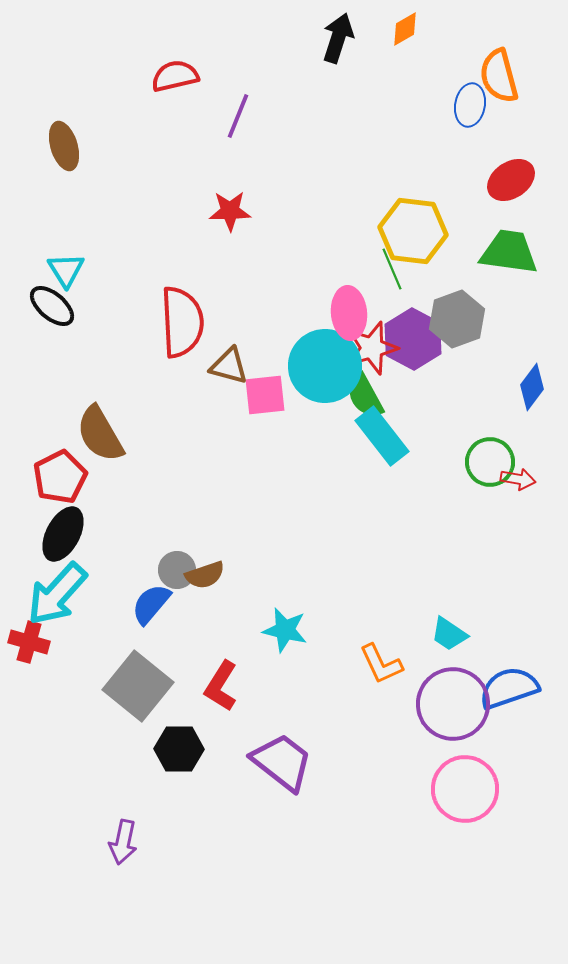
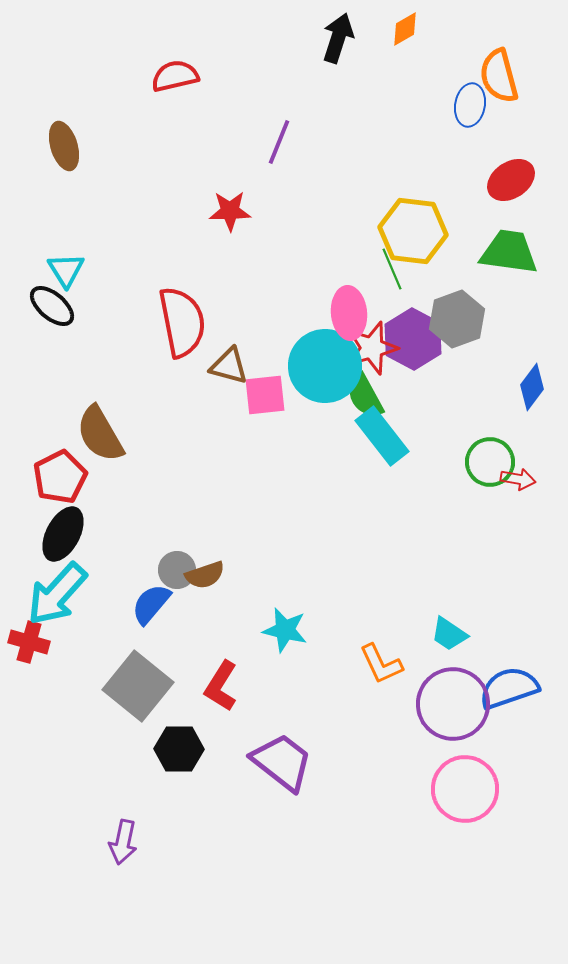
purple line at (238, 116): moved 41 px right, 26 px down
red semicircle at (182, 322): rotated 8 degrees counterclockwise
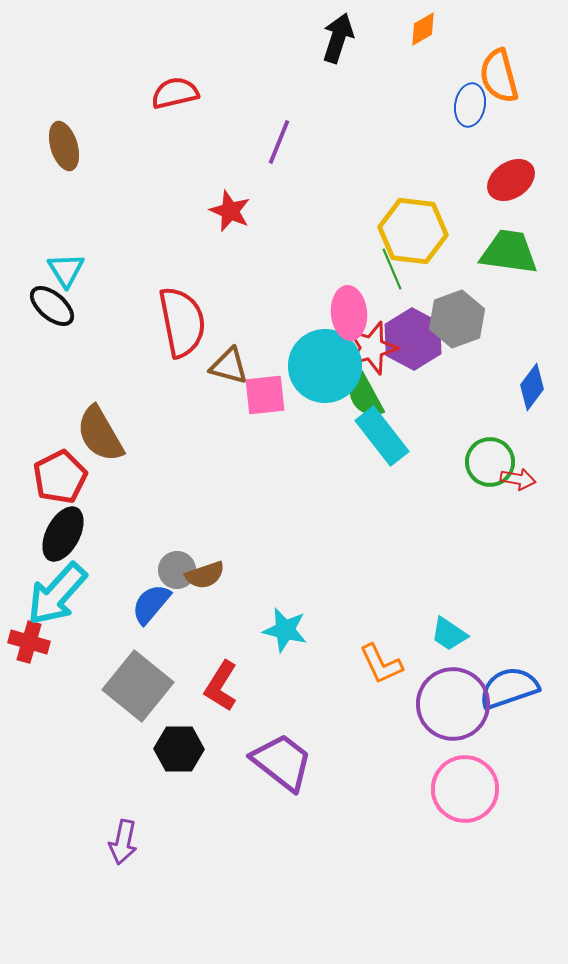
orange diamond at (405, 29): moved 18 px right
red semicircle at (175, 76): moved 17 px down
red star at (230, 211): rotated 24 degrees clockwise
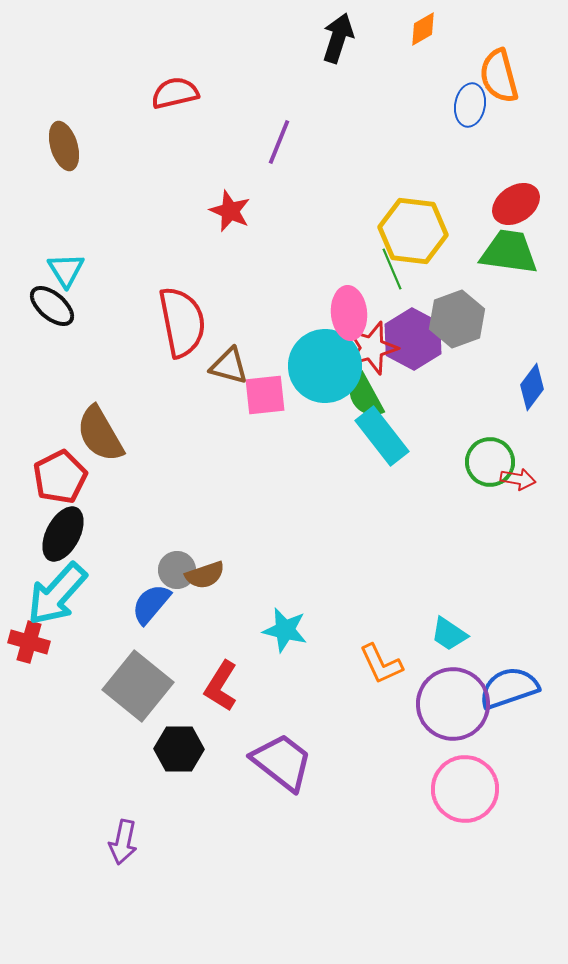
red ellipse at (511, 180): moved 5 px right, 24 px down
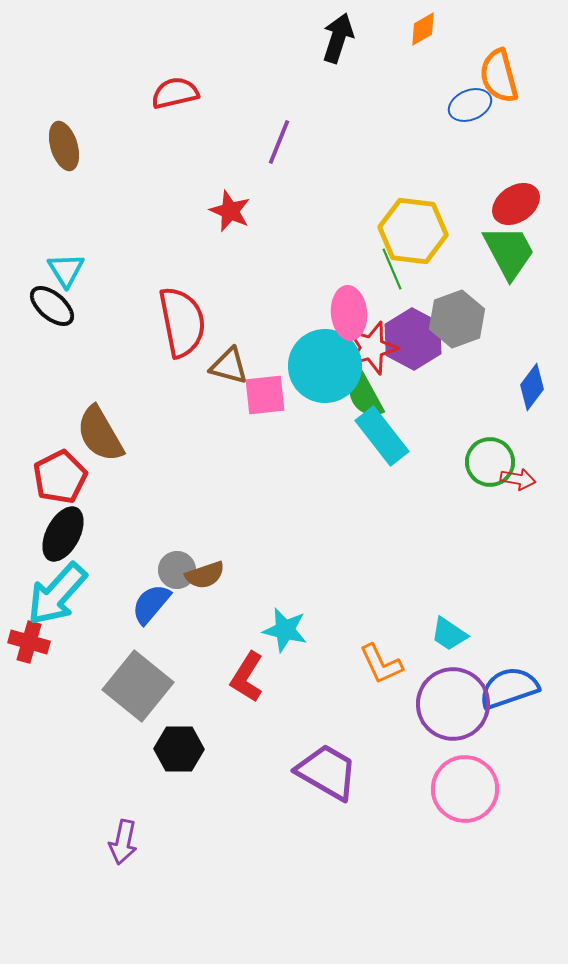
blue ellipse at (470, 105): rotated 57 degrees clockwise
green trapezoid at (509, 252): rotated 54 degrees clockwise
red L-shape at (221, 686): moved 26 px right, 9 px up
purple trapezoid at (282, 762): moved 45 px right, 10 px down; rotated 8 degrees counterclockwise
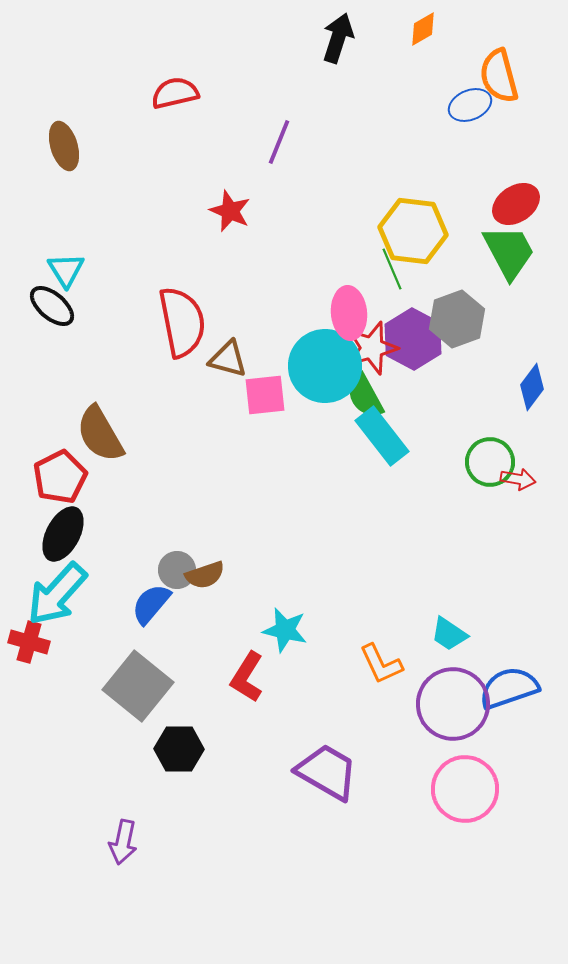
brown triangle at (229, 366): moved 1 px left, 7 px up
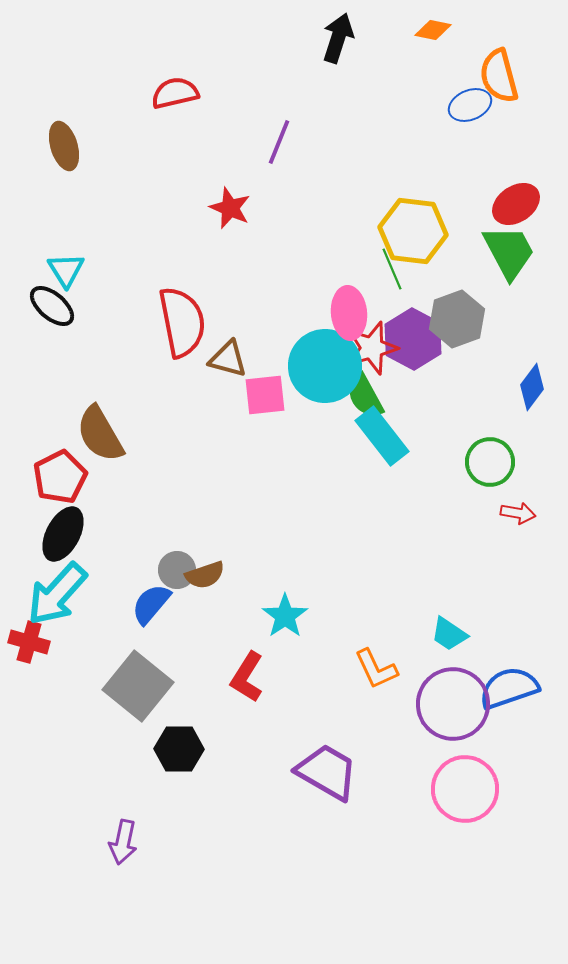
orange diamond at (423, 29): moved 10 px right, 1 px down; rotated 42 degrees clockwise
red star at (230, 211): moved 3 px up
red arrow at (518, 479): moved 34 px down
cyan star at (285, 630): moved 14 px up; rotated 24 degrees clockwise
orange L-shape at (381, 664): moved 5 px left, 5 px down
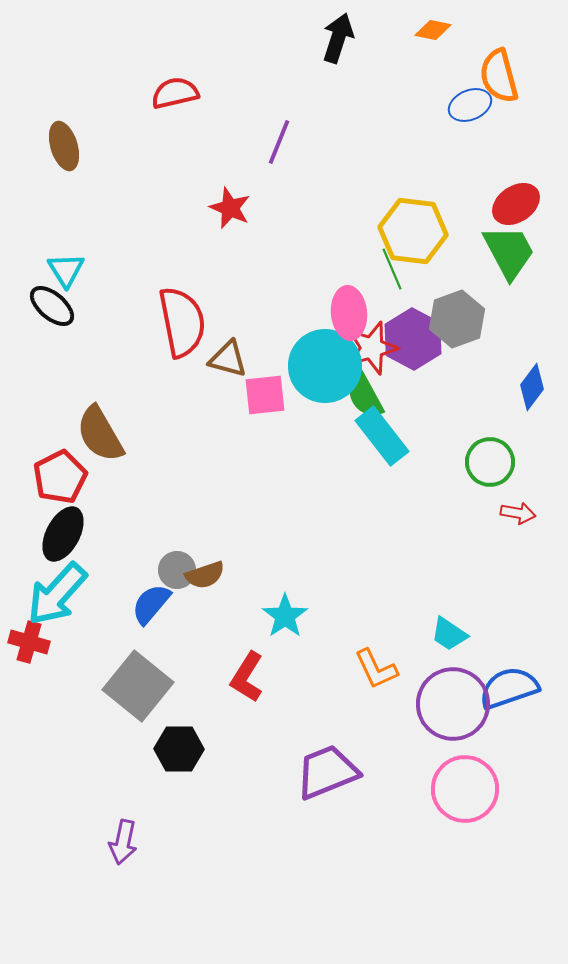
purple trapezoid at (327, 772): rotated 52 degrees counterclockwise
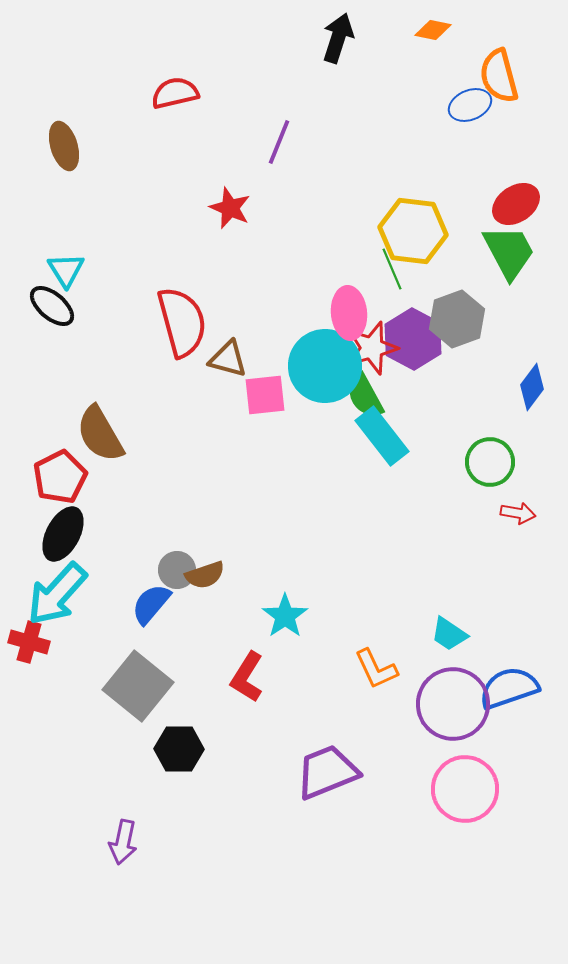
red semicircle at (182, 322): rotated 4 degrees counterclockwise
